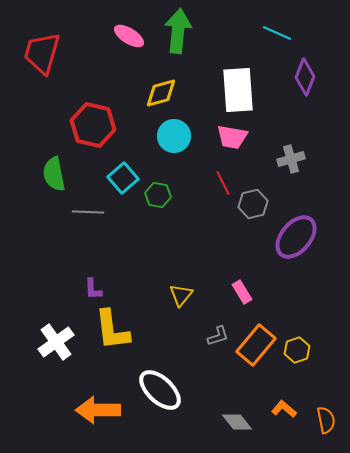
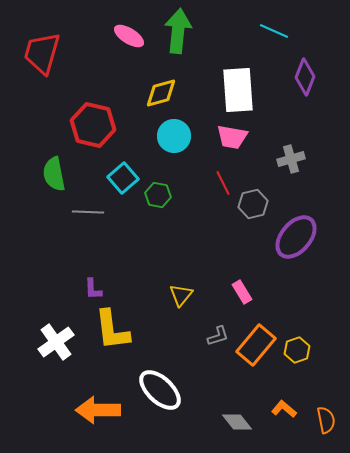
cyan line: moved 3 px left, 2 px up
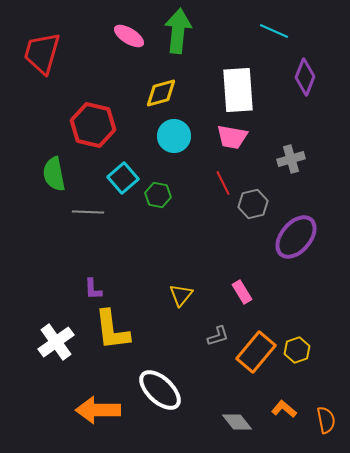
orange rectangle: moved 7 px down
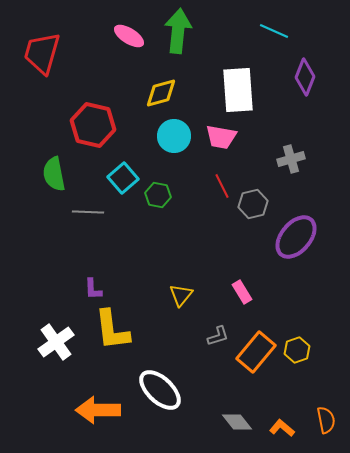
pink trapezoid: moved 11 px left
red line: moved 1 px left, 3 px down
orange L-shape: moved 2 px left, 19 px down
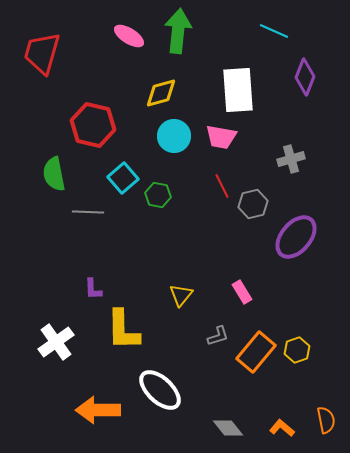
yellow L-shape: moved 11 px right; rotated 6 degrees clockwise
gray diamond: moved 9 px left, 6 px down
